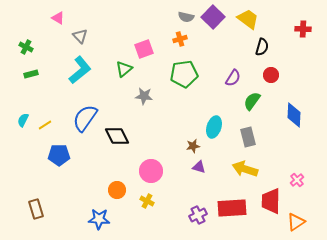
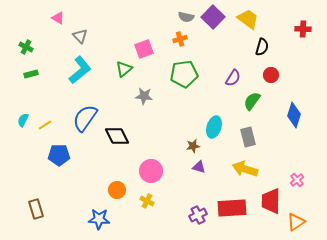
blue diamond: rotated 15 degrees clockwise
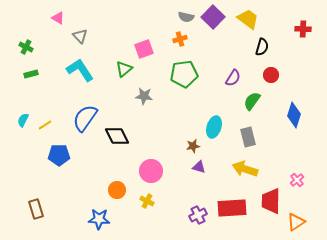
cyan L-shape: rotated 84 degrees counterclockwise
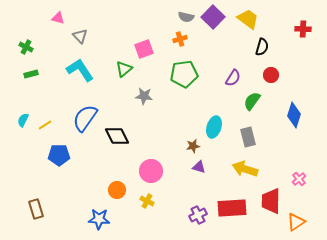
pink triangle: rotated 16 degrees counterclockwise
pink cross: moved 2 px right, 1 px up
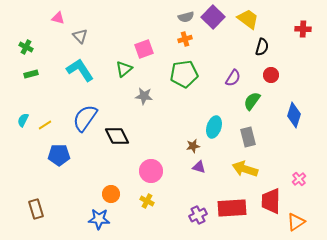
gray semicircle: rotated 28 degrees counterclockwise
orange cross: moved 5 px right
orange circle: moved 6 px left, 4 px down
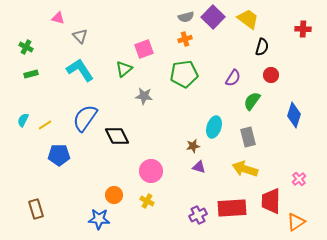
orange circle: moved 3 px right, 1 px down
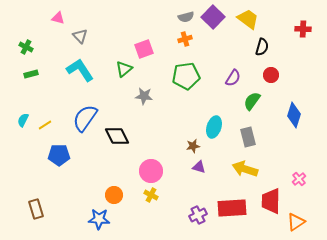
green pentagon: moved 2 px right, 2 px down
yellow cross: moved 4 px right, 6 px up
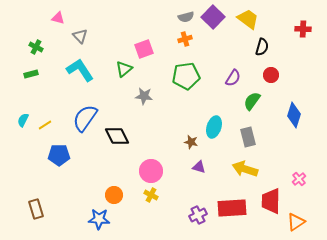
green cross: moved 10 px right
brown star: moved 2 px left, 4 px up; rotated 24 degrees clockwise
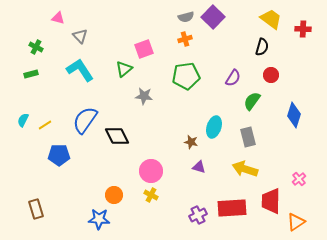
yellow trapezoid: moved 23 px right
blue semicircle: moved 2 px down
